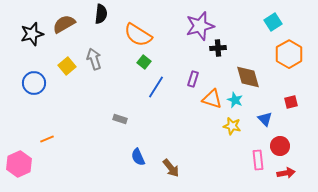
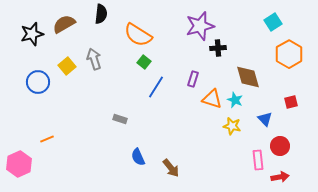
blue circle: moved 4 px right, 1 px up
red arrow: moved 6 px left, 4 px down
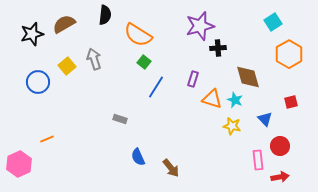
black semicircle: moved 4 px right, 1 px down
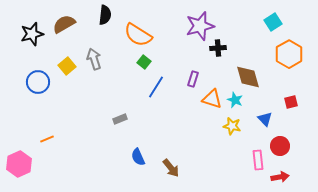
gray rectangle: rotated 40 degrees counterclockwise
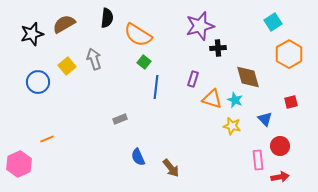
black semicircle: moved 2 px right, 3 px down
blue line: rotated 25 degrees counterclockwise
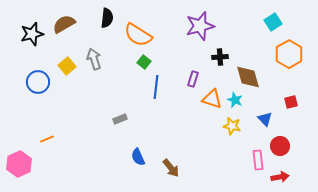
black cross: moved 2 px right, 9 px down
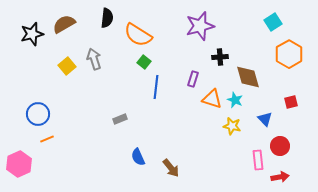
blue circle: moved 32 px down
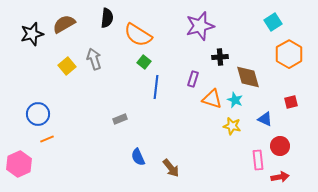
blue triangle: rotated 21 degrees counterclockwise
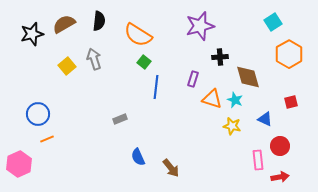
black semicircle: moved 8 px left, 3 px down
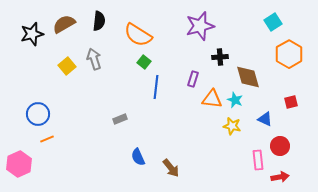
orange triangle: rotated 10 degrees counterclockwise
